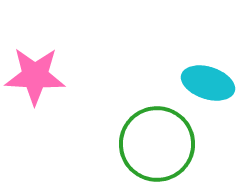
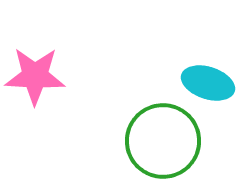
green circle: moved 6 px right, 3 px up
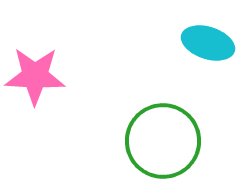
cyan ellipse: moved 40 px up
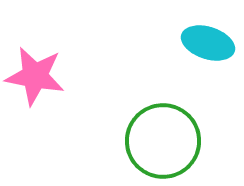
pink star: rotated 8 degrees clockwise
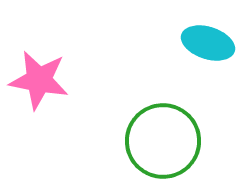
pink star: moved 4 px right, 4 px down
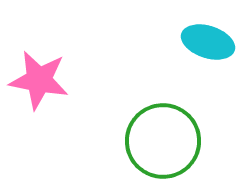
cyan ellipse: moved 1 px up
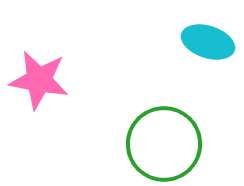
green circle: moved 1 px right, 3 px down
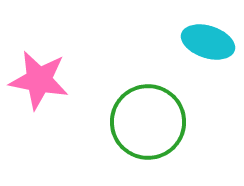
green circle: moved 16 px left, 22 px up
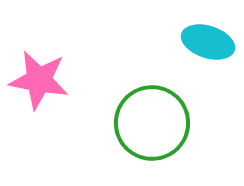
green circle: moved 4 px right, 1 px down
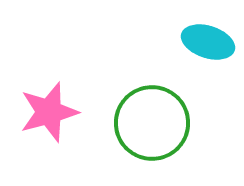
pink star: moved 10 px right, 32 px down; rotated 26 degrees counterclockwise
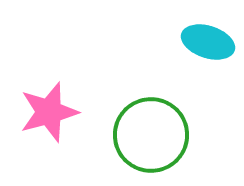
green circle: moved 1 px left, 12 px down
